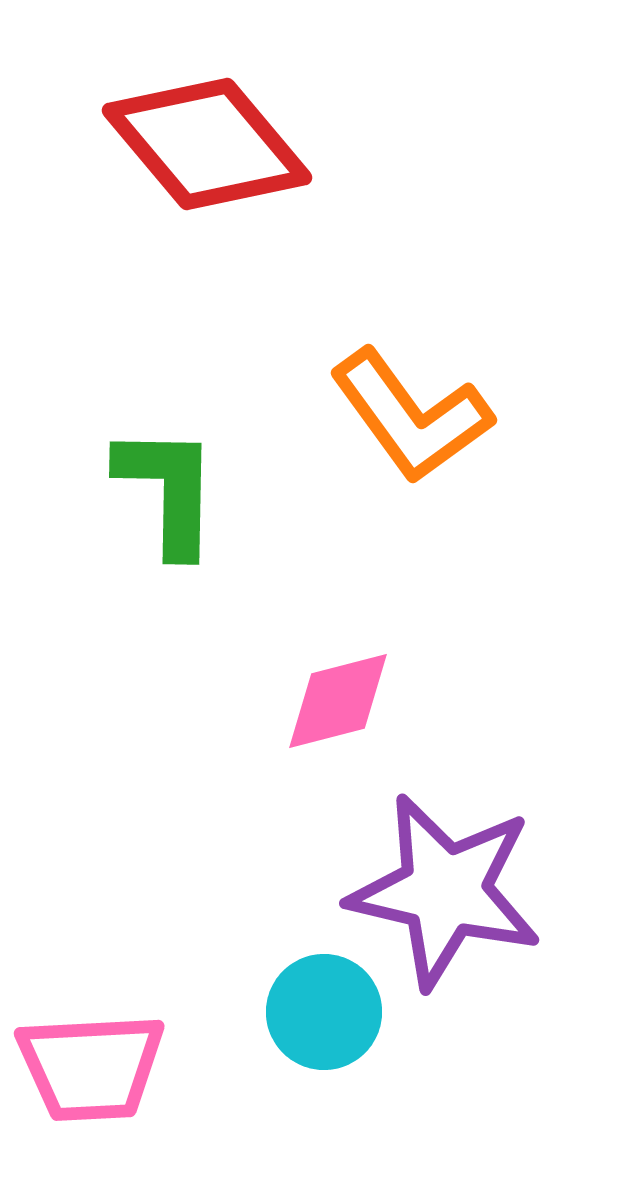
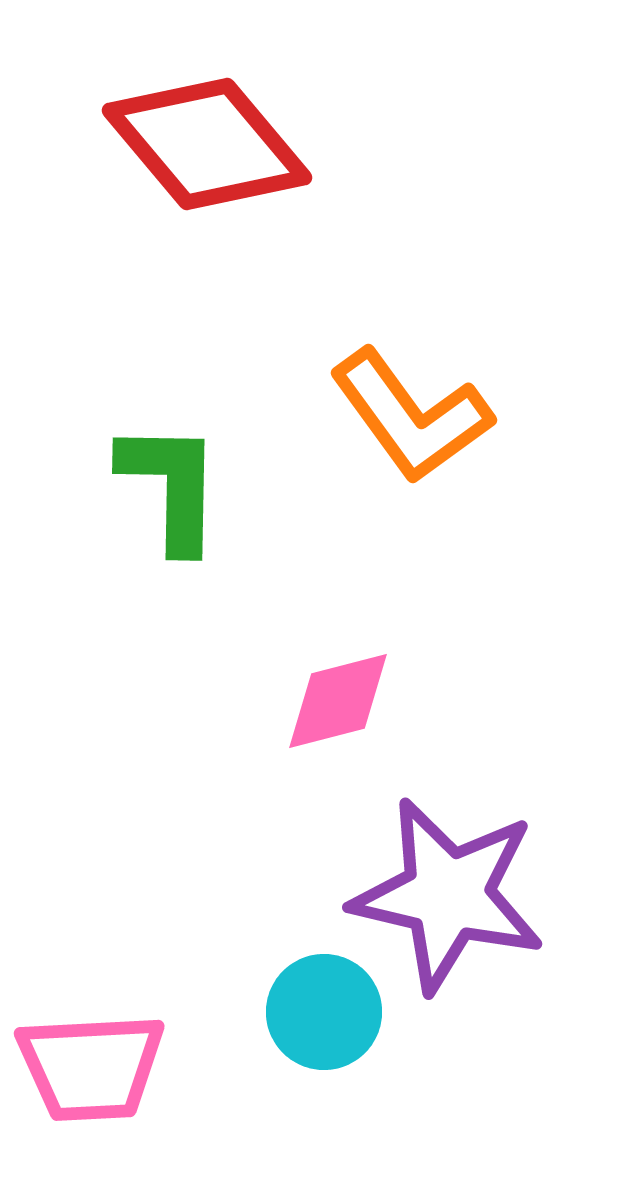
green L-shape: moved 3 px right, 4 px up
purple star: moved 3 px right, 4 px down
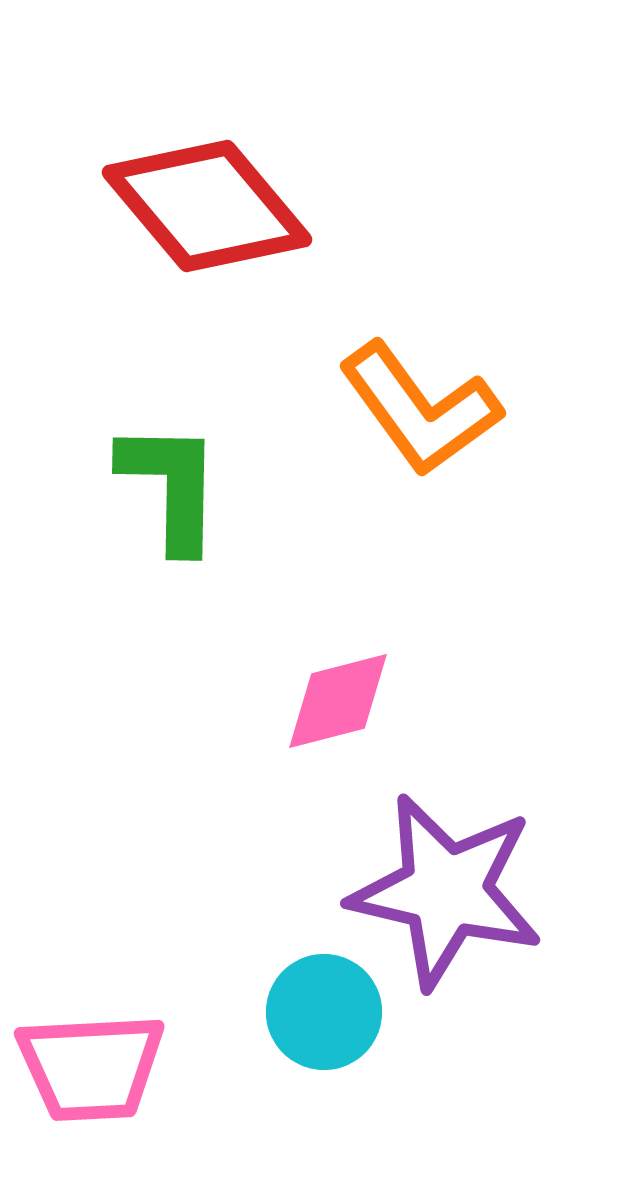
red diamond: moved 62 px down
orange L-shape: moved 9 px right, 7 px up
purple star: moved 2 px left, 4 px up
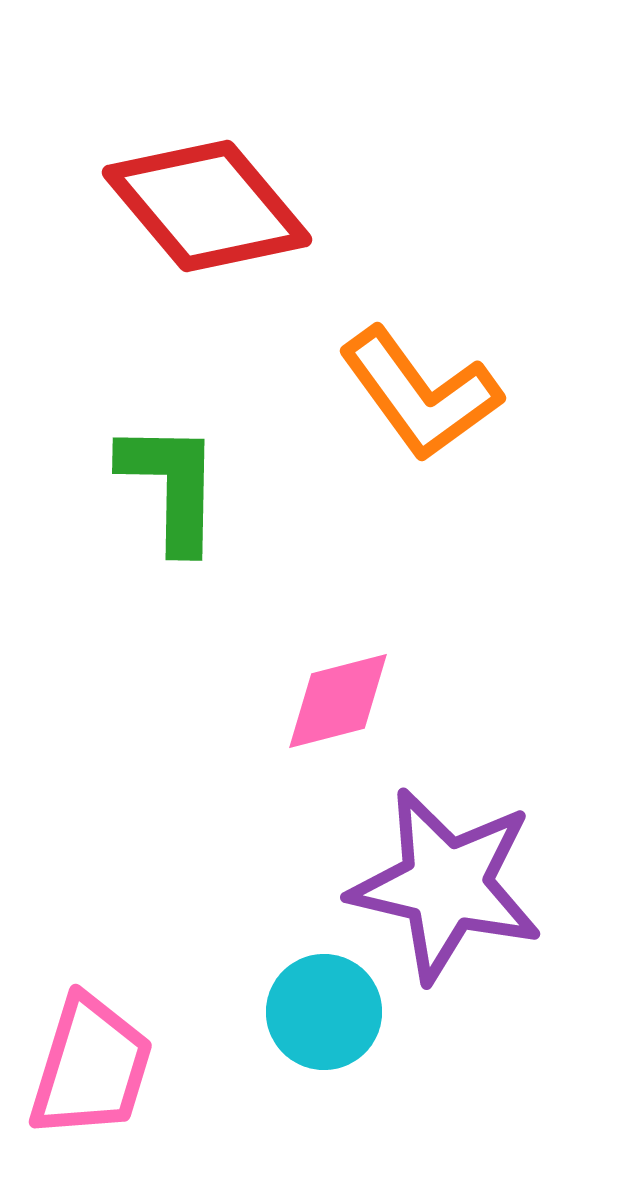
orange L-shape: moved 15 px up
purple star: moved 6 px up
pink trapezoid: rotated 70 degrees counterclockwise
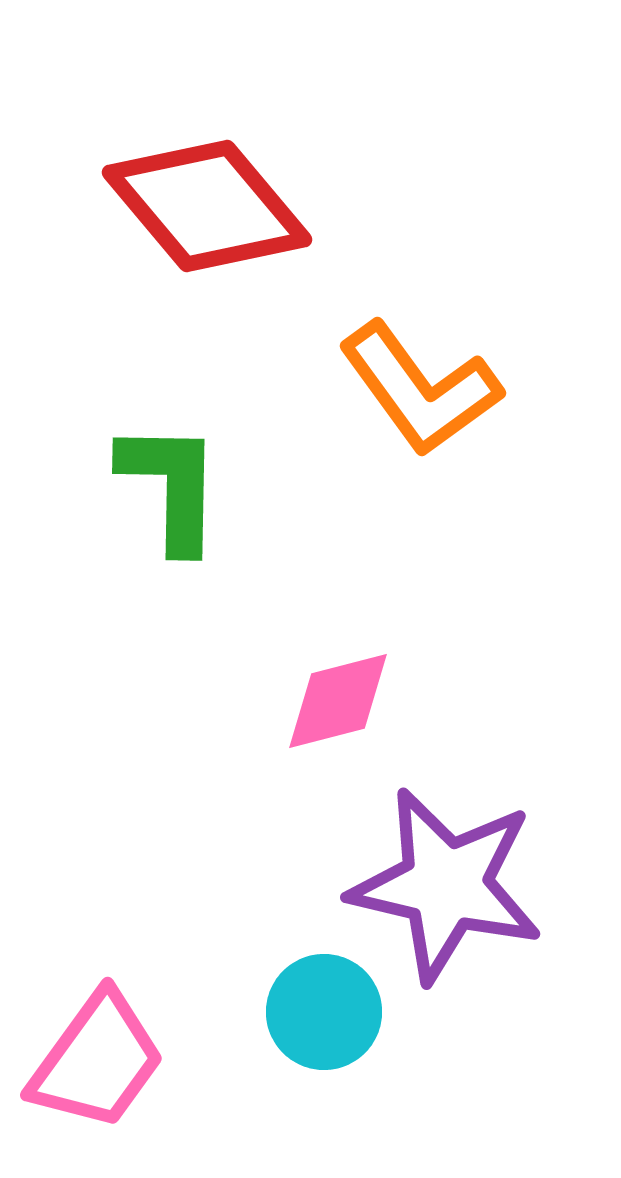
orange L-shape: moved 5 px up
pink trapezoid: moved 6 px right, 6 px up; rotated 19 degrees clockwise
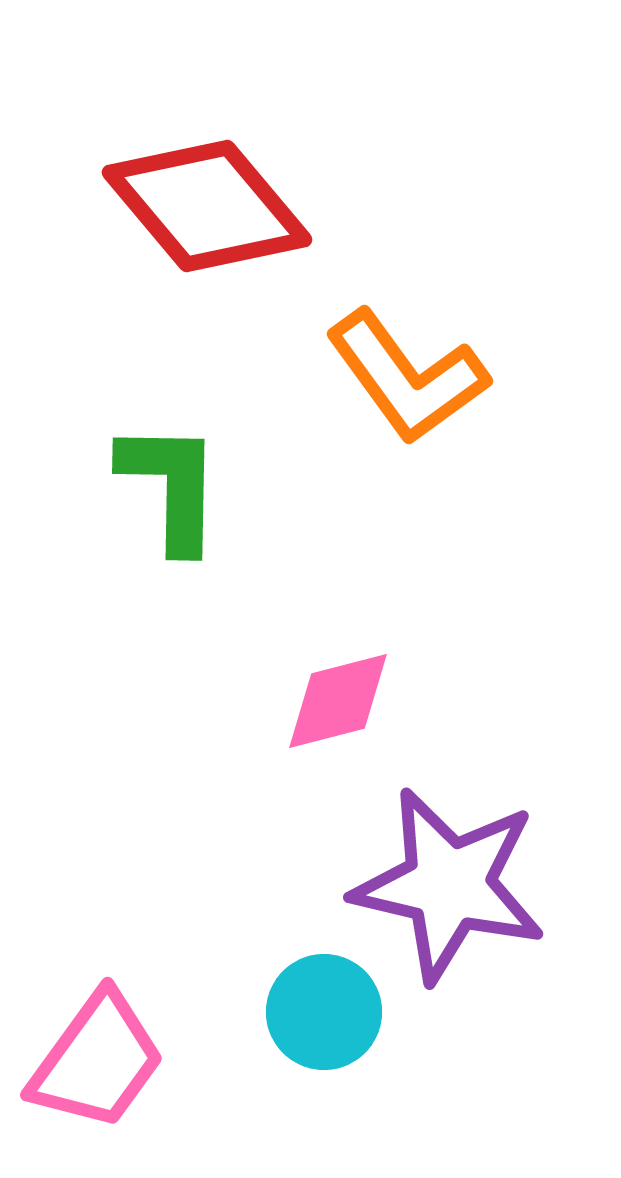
orange L-shape: moved 13 px left, 12 px up
purple star: moved 3 px right
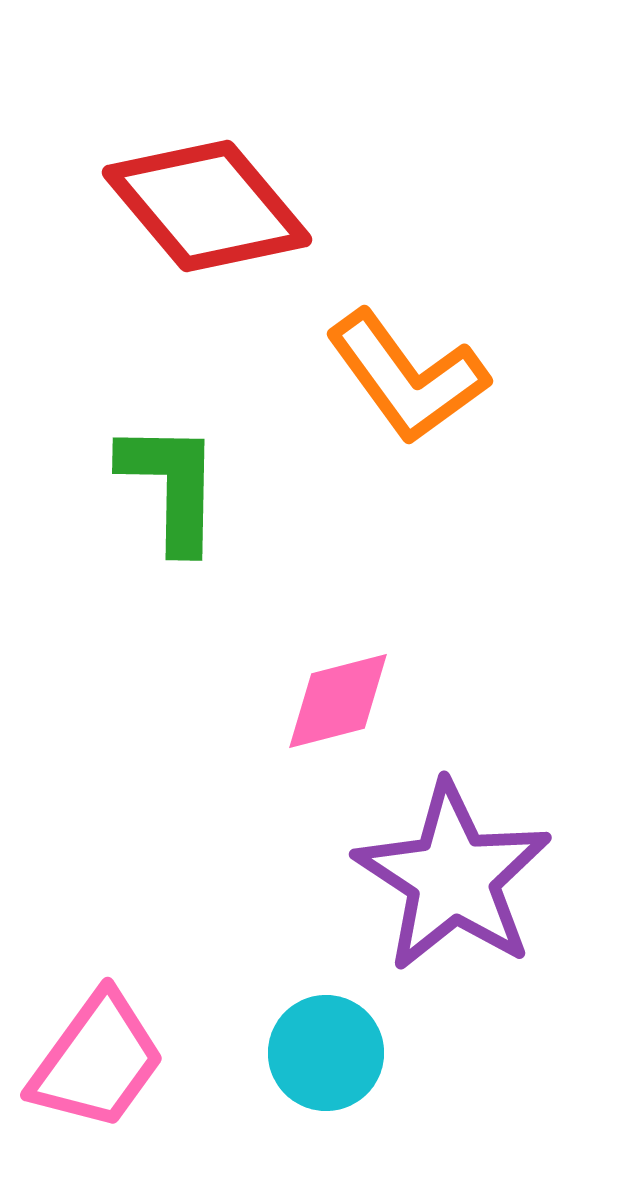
purple star: moved 4 px right, 8 px up; rotated 20 degrees clockwise
cyan circle: moved 2 px right, 41 px down
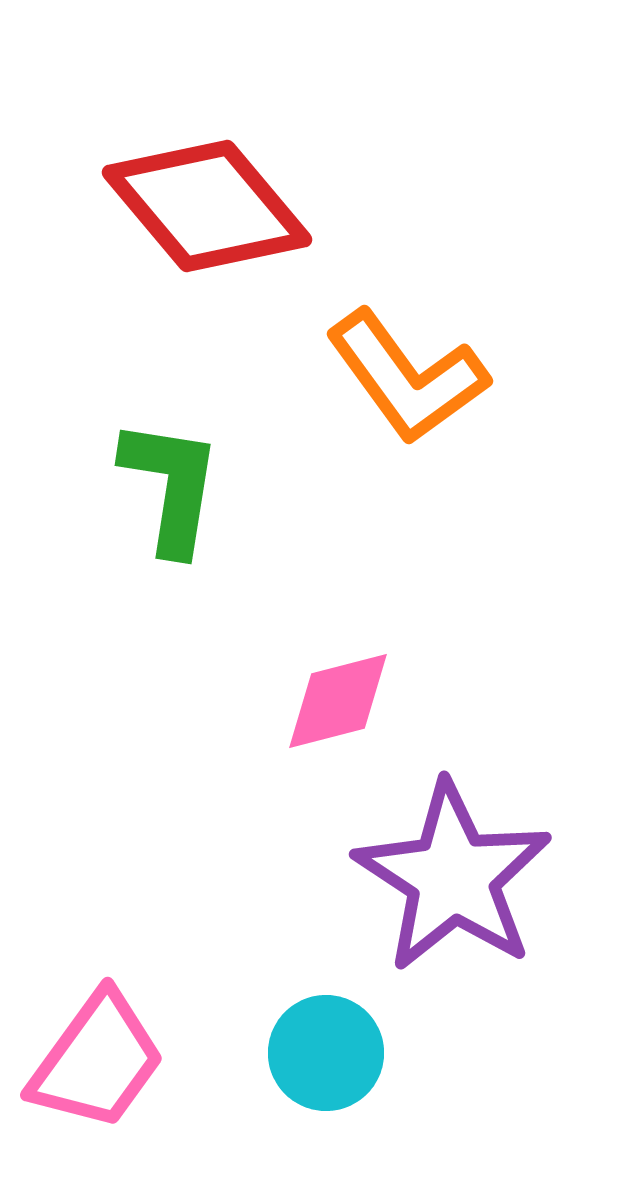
green L-shape: rotated 8 degrees clockwise
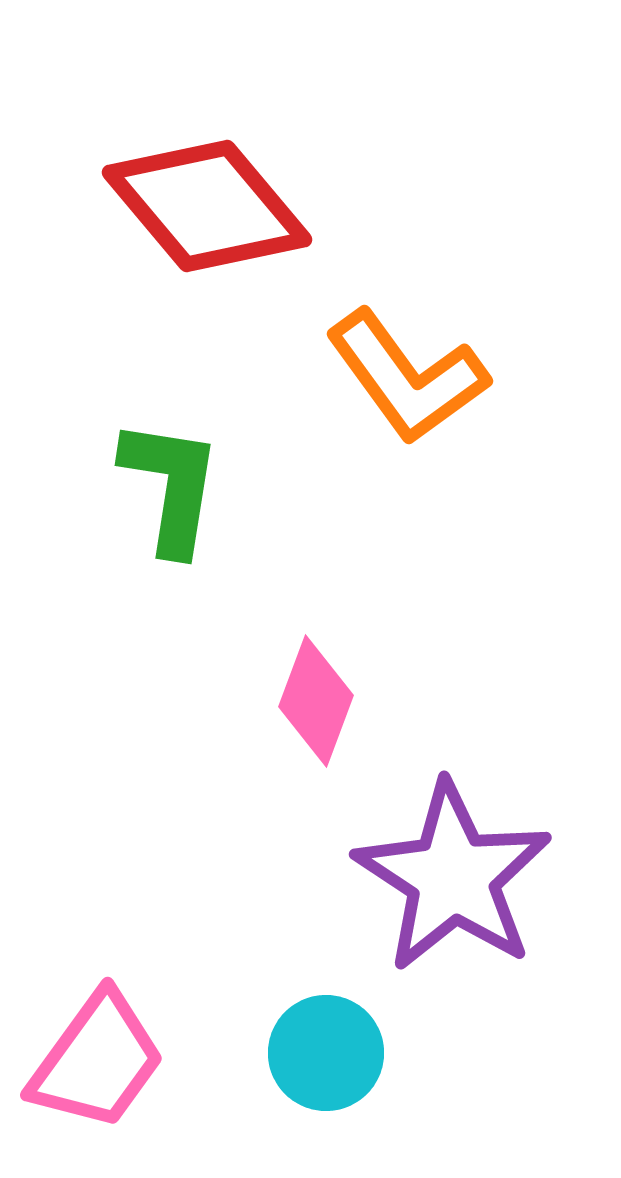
pink diamond: moved 22 px left; rotated 55 degrees counterclockwise
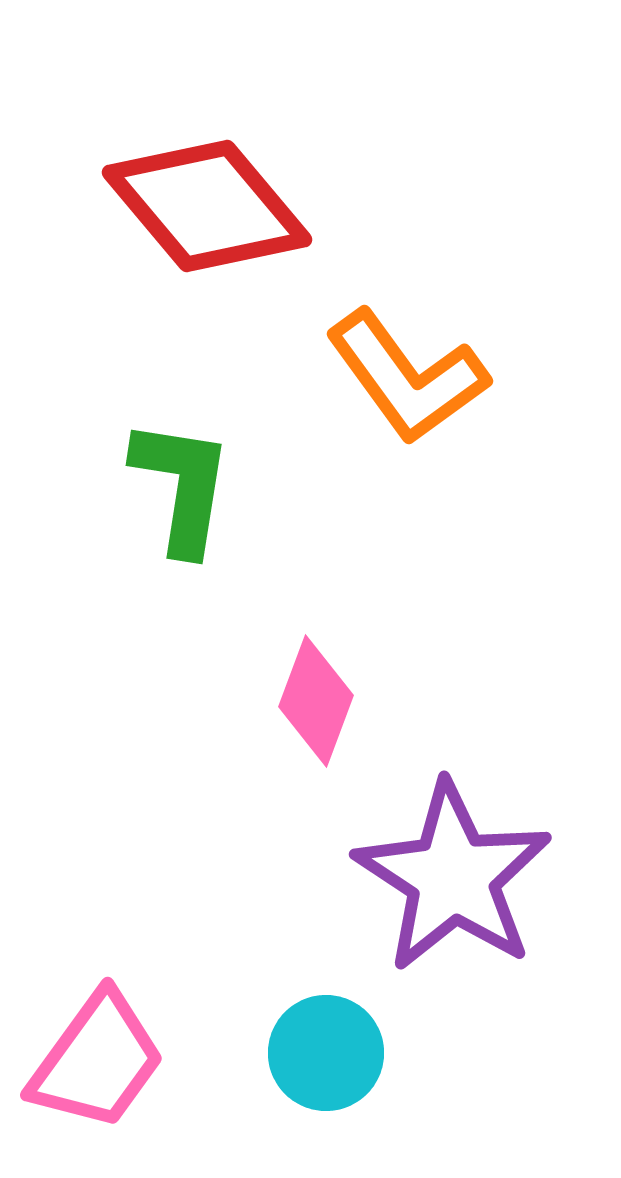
green L-shape: moved 11 px right
